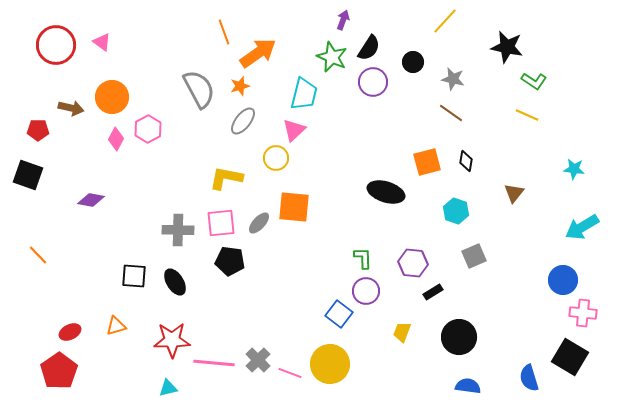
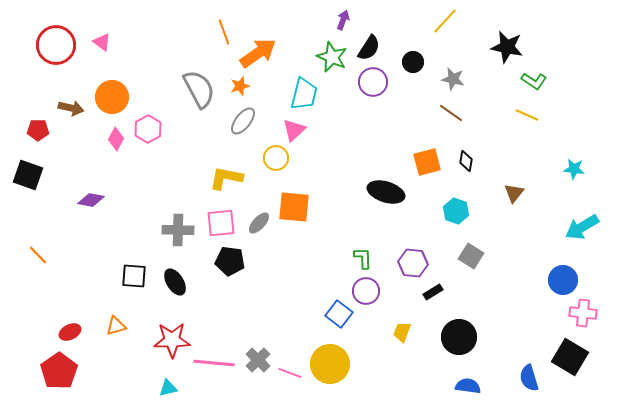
gray square at (474, 256): moved 3 px left; rotated 35 degrees counterclockwise
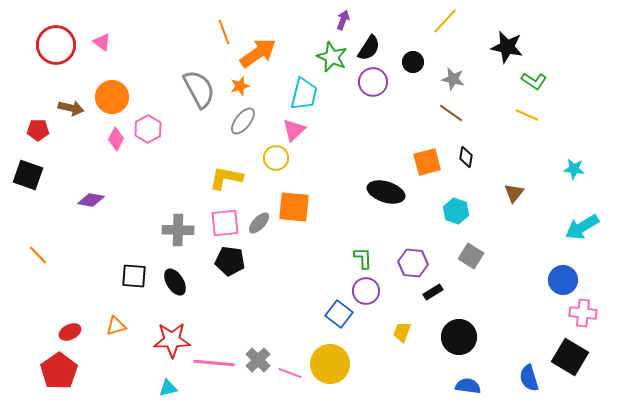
black diamond at (466, 161): moved 4 px up
pink square at (221, 223): moved 4 px right
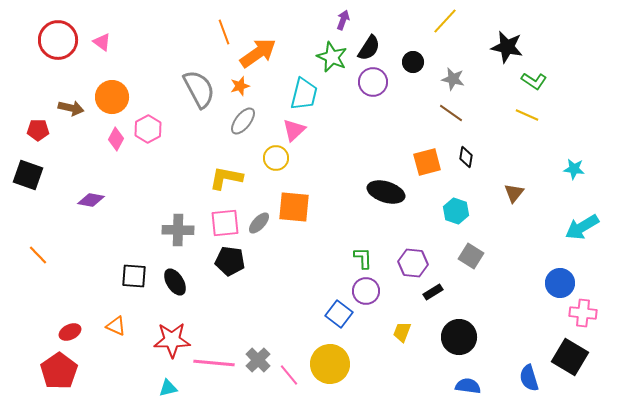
red circle at (56, 45): moved 2 px right, 5 px up
blue circle at (563, 280): moved 3 px left, 3 px down
orange triangle at (116, 326): rotated 40 degrees clockwise
pink line at (290, 373): moved 1 px left, 2 px down; rotated 30 degrees clockwise
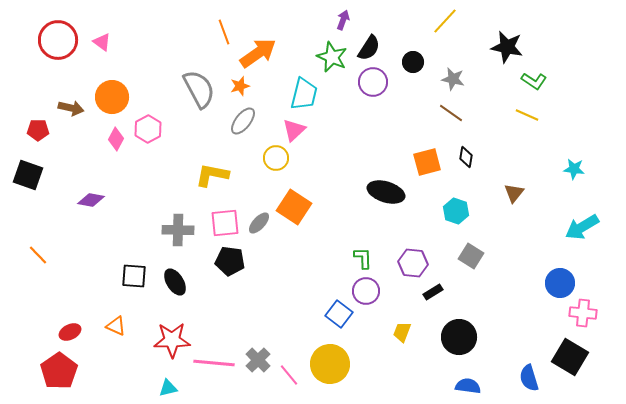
yellow L-shape at (226, 178): moved 14 px left, 3 px up
orange square at (294, 207): rotated 28 degrees clockwise
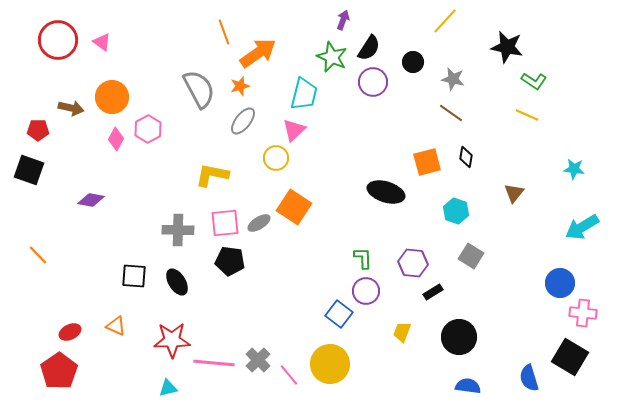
black square at (28, 175): moved 1 px right, 5 px up
gray ellipse at (259, 223): rotated 15 degrees clockwise
black ellipse at (175, 282): moved 2 px right
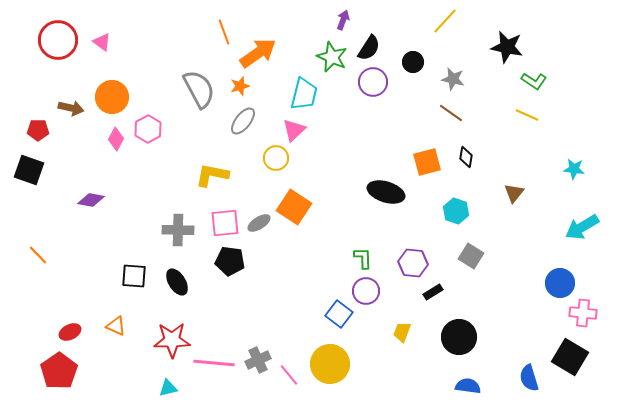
gray cross at (258, 360): rotated 20 degrees clockwise
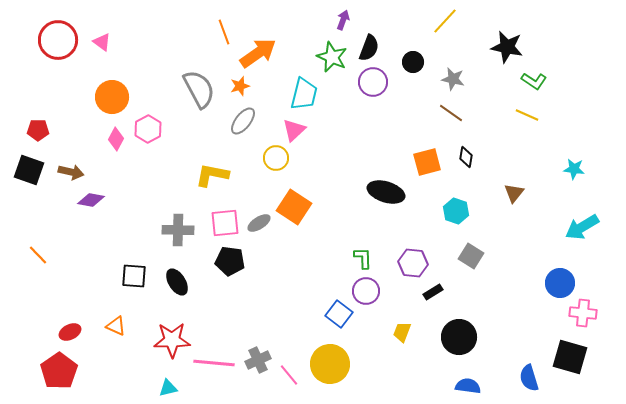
black semicircle at (369, 48): rotated 12 degrees counterclockwise
brown arrow at (71, 108): moved 64 px down
black square at (570, 357): rotated 15 degrees counterclockwise
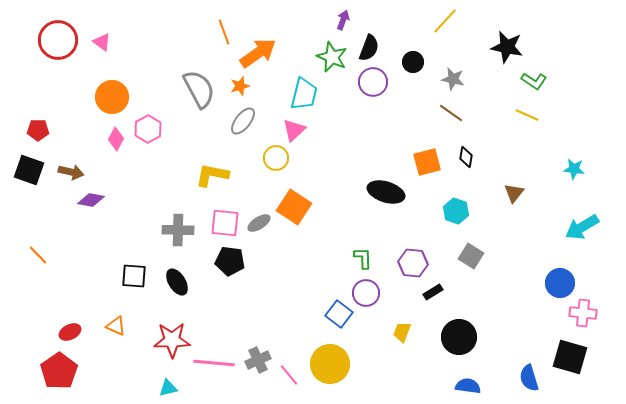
pink square at (225, 223): rotated 12 degrees clockwise
purple circle at (366, 291): moved 2 px down
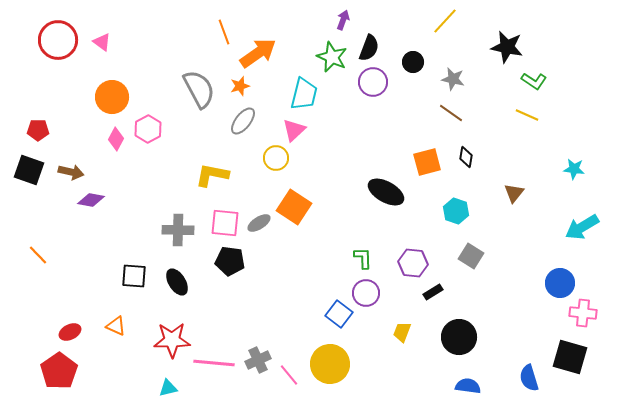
black ellipse at (386, 192): rotated 12 degrees clockwise
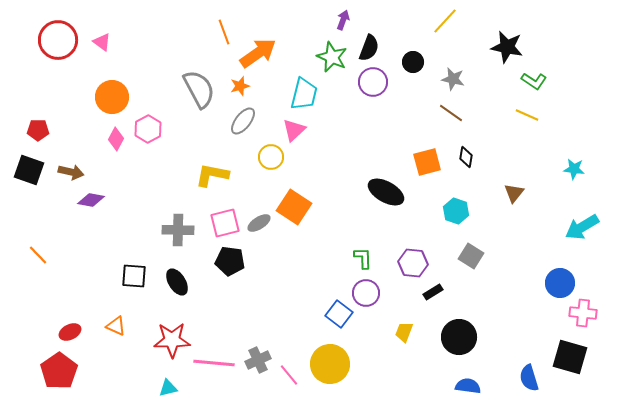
yellow circle at (276, 158): moved 5 px left, 1 px up
pink square at (225, 223): rotated 20 degrees counterclockwise
yellow trapezoid at (402, 332): moved 2 px right
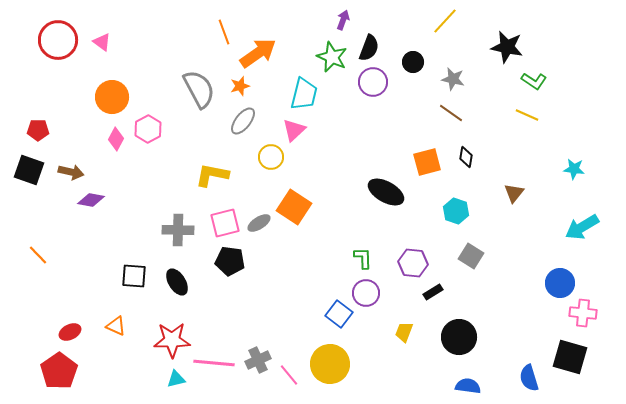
cyan triangle at (168, 388): moved 8 px right, 9 px up
